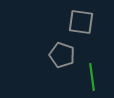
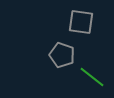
green line: rotated 44 degrees counterclockwise
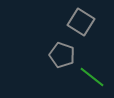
gray square: rotated 24 degrees clockwise
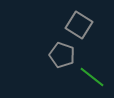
gray square: moved 2 px left, 3 px down
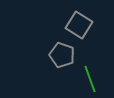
green line: moved 2 px left, 2 px down; rotated 32 degrees clockwise
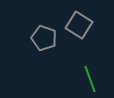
gray pentagon: moved 18 px left, 17 px up
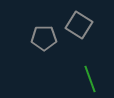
gray pentagon: rotated 20 degrees counterclockwise
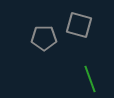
gray square: rotated 16 degrees counterclockwise
